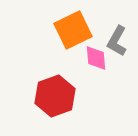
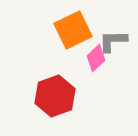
gray L-shape: moved 4 px left; rotated 60 degrees clockwise
pink diamond: rotated 52 degrees clockwise
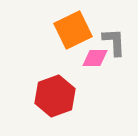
gray L-shape: moved 1 px right, 1 px down; rotated 88 degrees clockwise
pink diamond: moved 1 px left; rotated 44 degrees clockwise
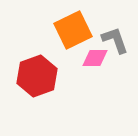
gray L-shape: moved 1 px right, 2 px up; rotated 16 degrees counterclockwise
red hexagon: moved 18 px left, 20 px up
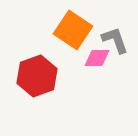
orange square: rotated 30 degrees counterclockwise
pink diamond: moved 2 px right
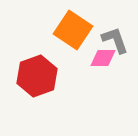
pink diamond: moved 6 px right
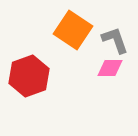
pink diamond: moved 7 px right, 10 px down
red hexagon: moved 8 px left
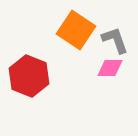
orange square: moved 3 px right
red hexagon: rotated 18 degrees counterclockwise
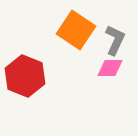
gray L-shape: rotated 44 degrees clockwise
red hexagon: moved 4 px left
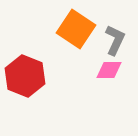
orange square: moved 1 px up
pink diamond: moved 1 px left, 2 px down
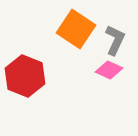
pink diamond: rotated 24 degrees clockwise
